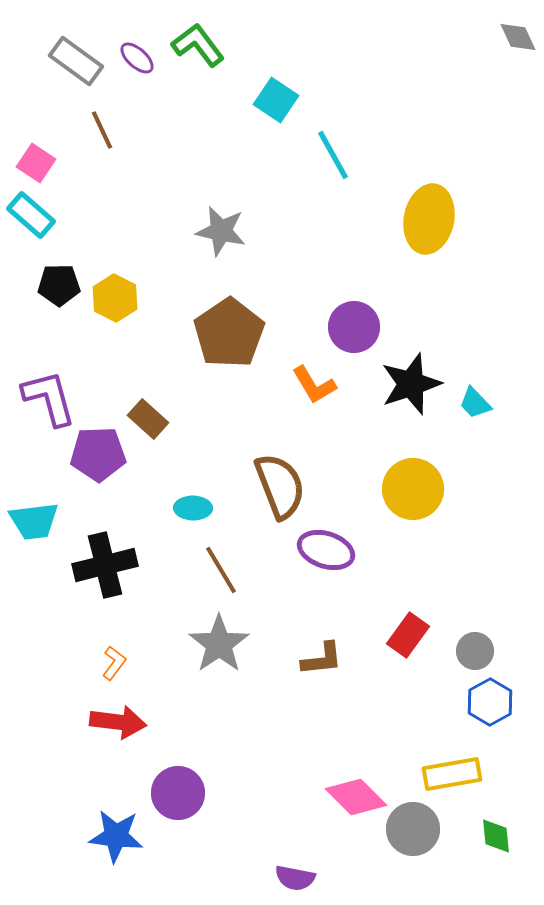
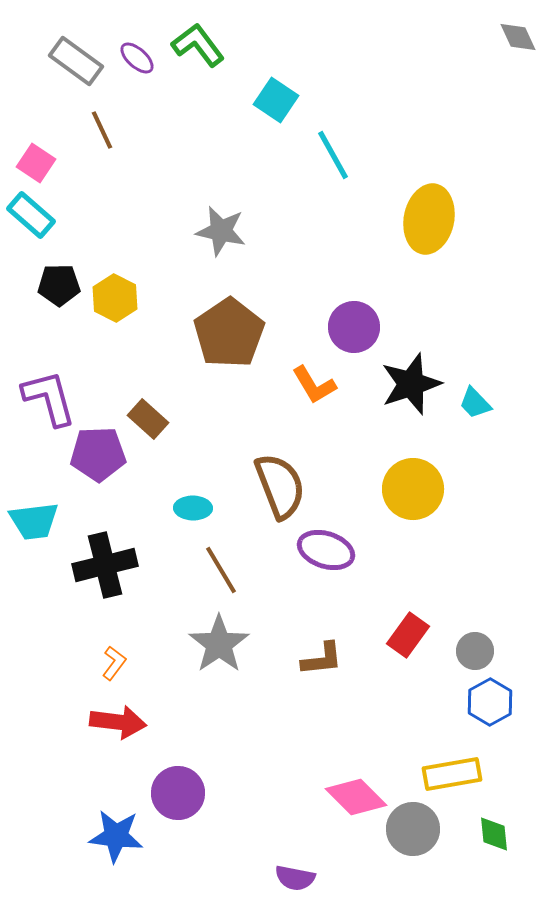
green diamond at (496, 836): moved 2 px left, 2 px up
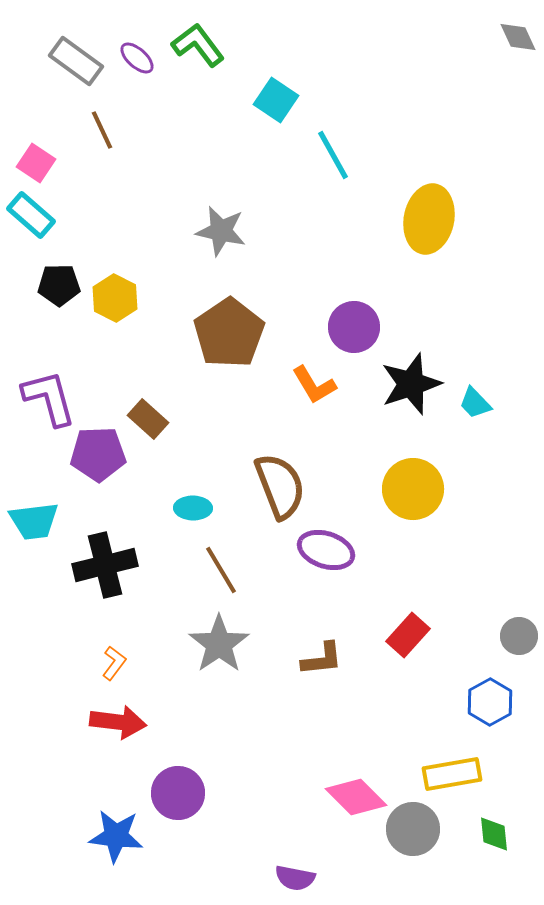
red rectangle at (408, 635): rotated 6 degrees clockwise
gray circle at (475, 651): moved 44 px right, 15 px up
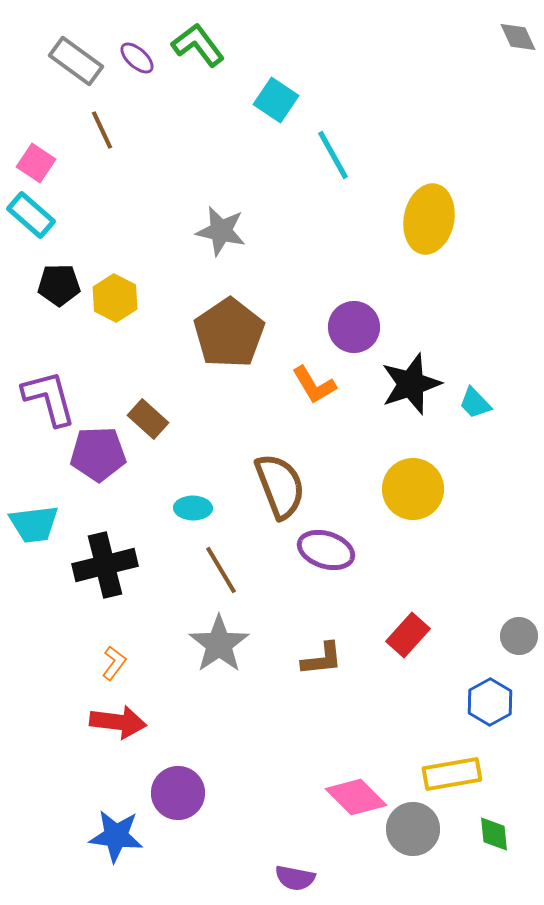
cyan trapezoid at (34, 521): moved 3 px down
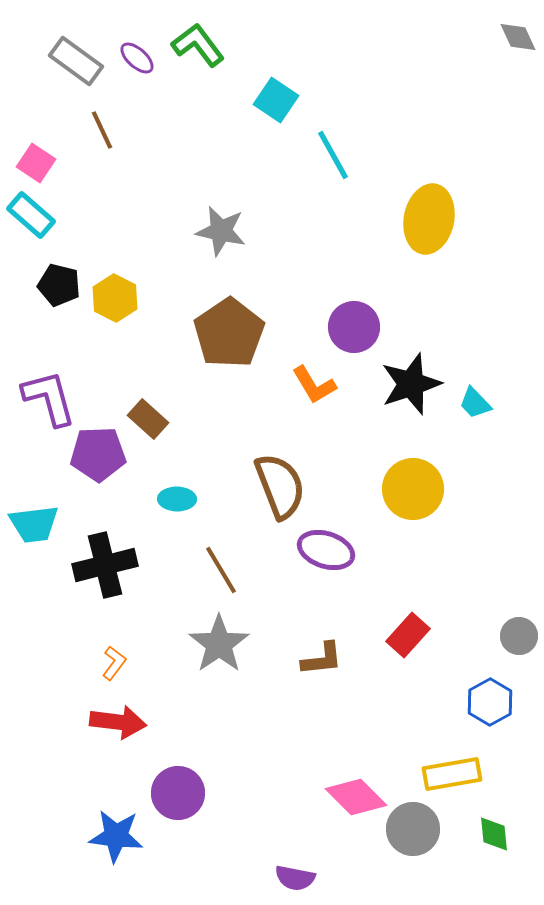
black pentagon at (59, 285): rotated 15 degrees clockwise
cyan ellipse at (193, 508): moved 16 px left, 9 px up
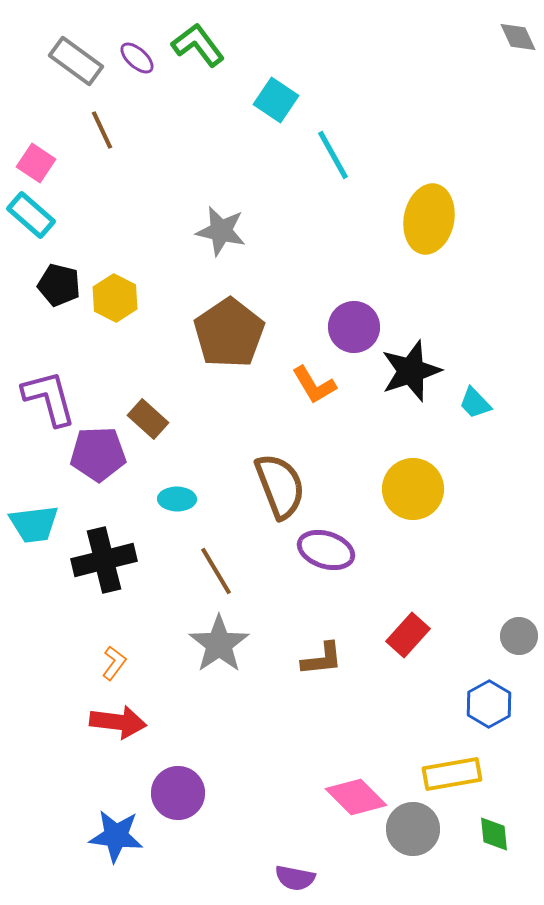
black star at (411, 384): moved 13 px up
black cross at (105, 565): moved 1 px left, 5 px up
brown line at (221, 570): moved 5 px left, 1 px down
blue hexagon at (490, 702): moved 1 px left, 2 px down
